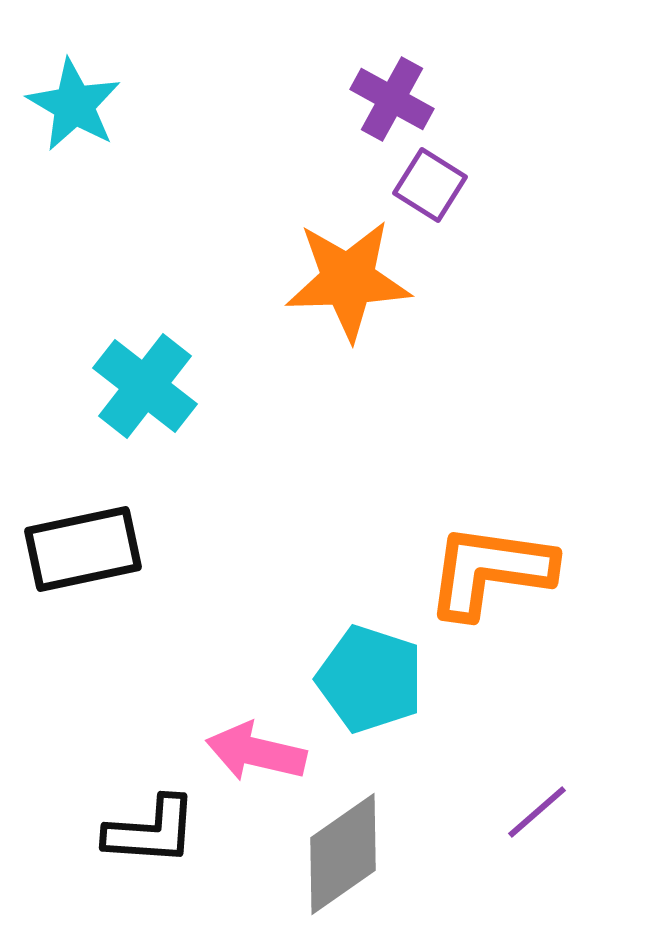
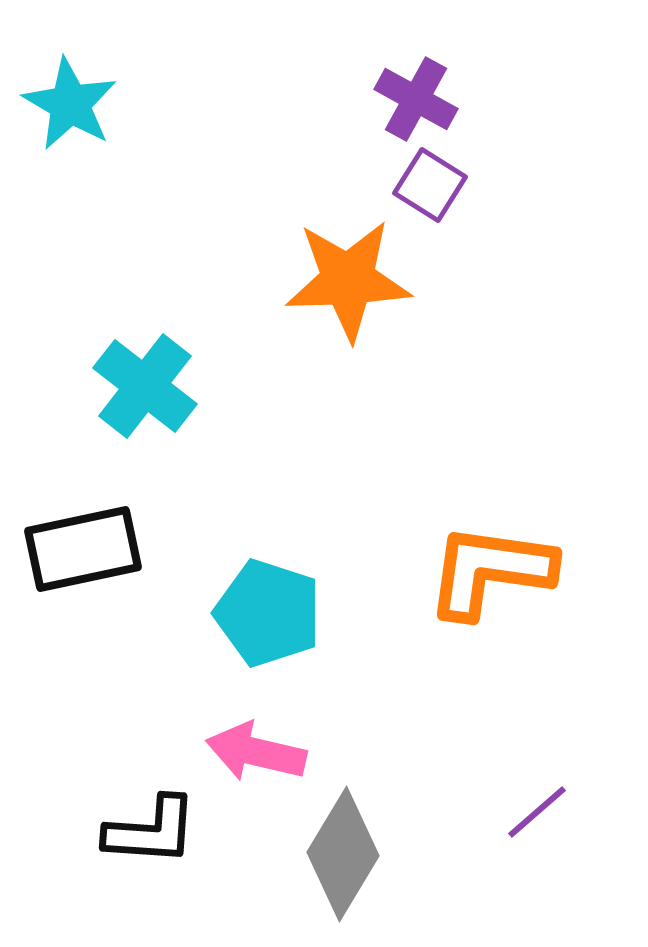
purple cross: moved 24 px right
cyan star: moved 4 px left, 1 px up
cyan pentagon: moved 102 px left, 66 px up
gray diamond: rotated 24 degrees counterclockwise
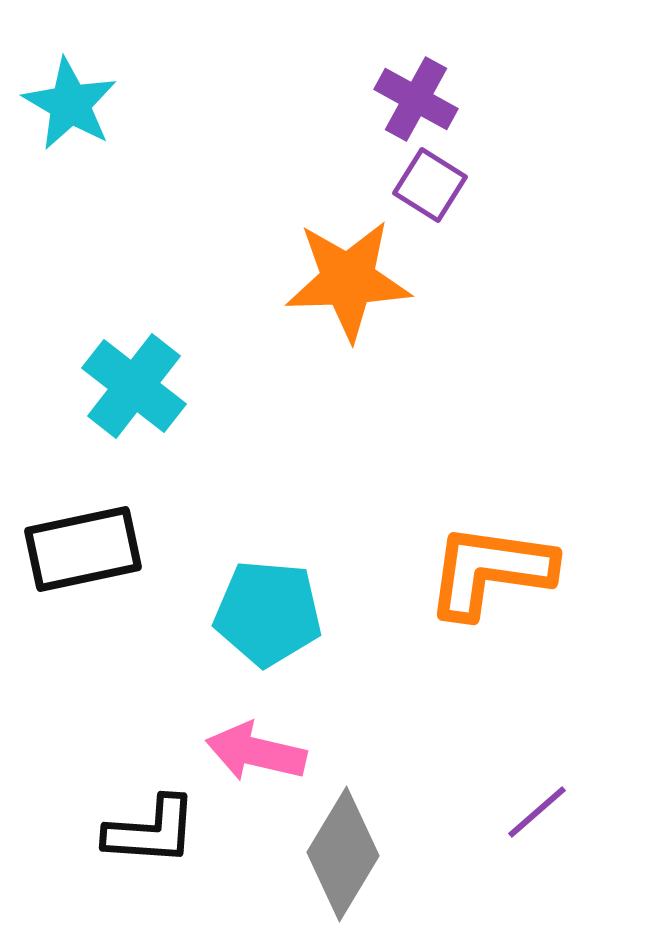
cyan cross: moved 11 px left
cyan pentagon: rotated 13 degrees counterclockwise
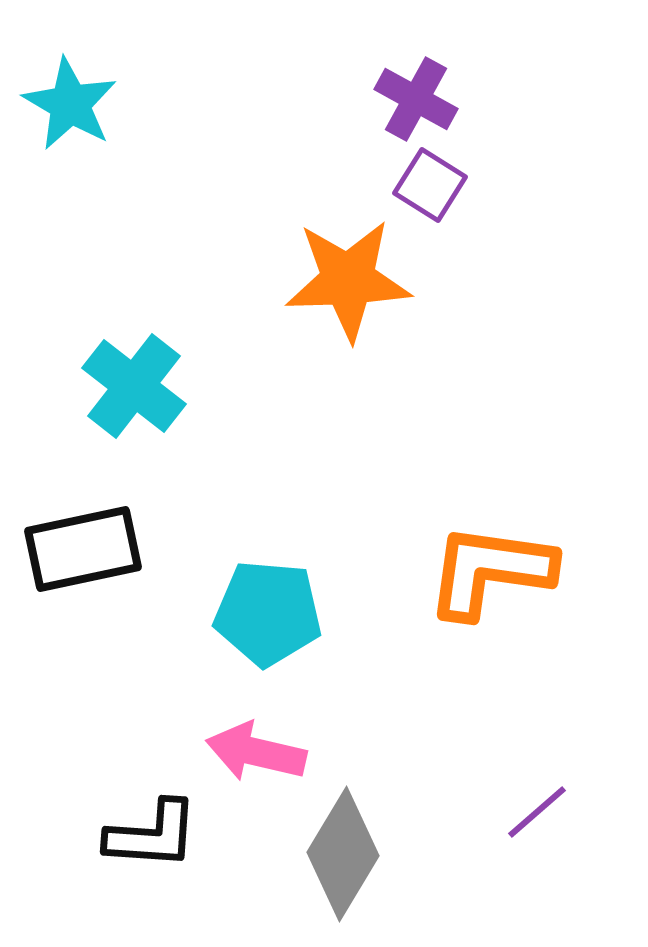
black L-shape: moved 1 px right, 4 px down
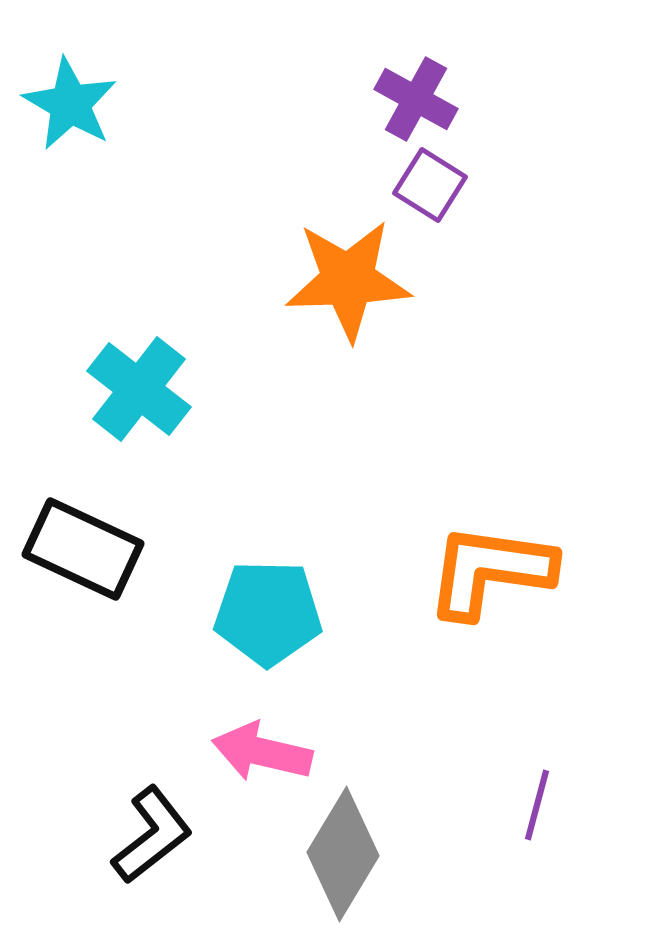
cyan cross: moved 5 px right, 3 px down
black rectangle: rotated 37 degrees clockwise
cyan pentagon: rotated 4 degrees counterclockwise
pink arrow: moved 6 px right
purple line: moved 7 px up; rotated 34 degrees counterclockwise
black L-shape: rotated 42 degrees counterclockwise
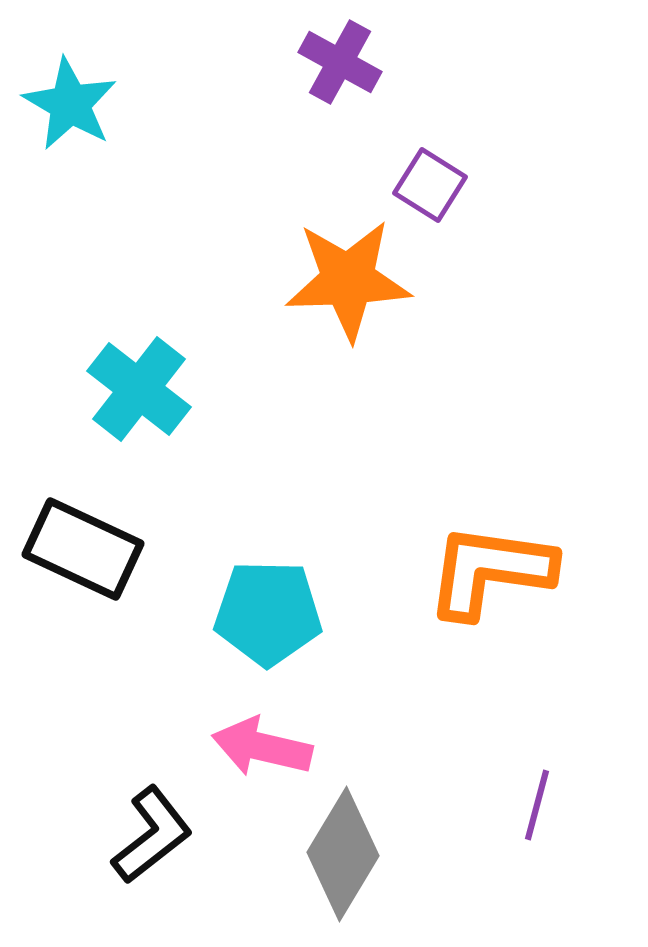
purple cross: moved 76 px left, 37 px up
pink arrow: moved 5 px up
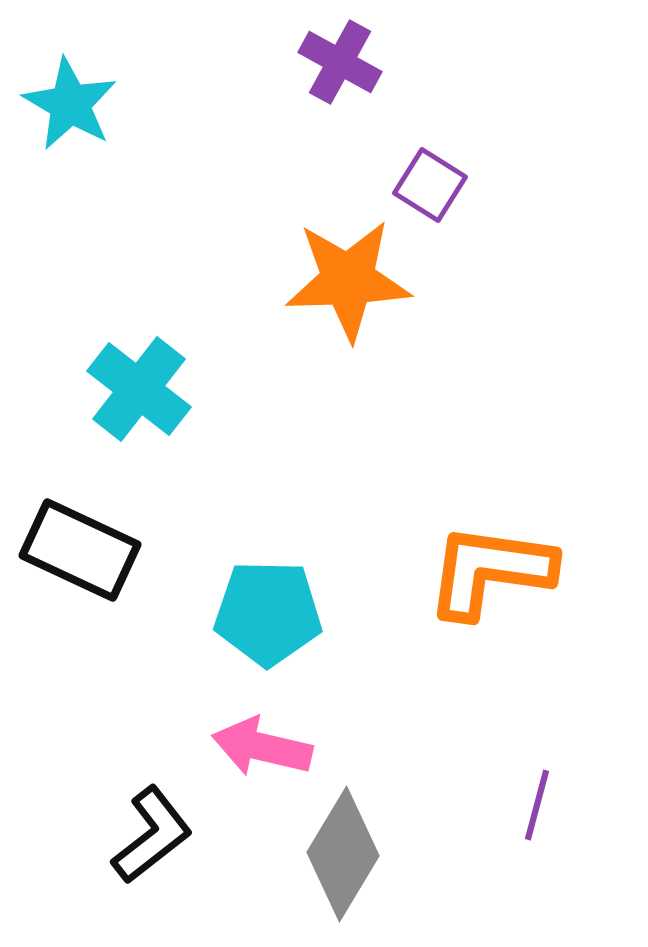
black rectangle: moved 3 px left, 1 px down
